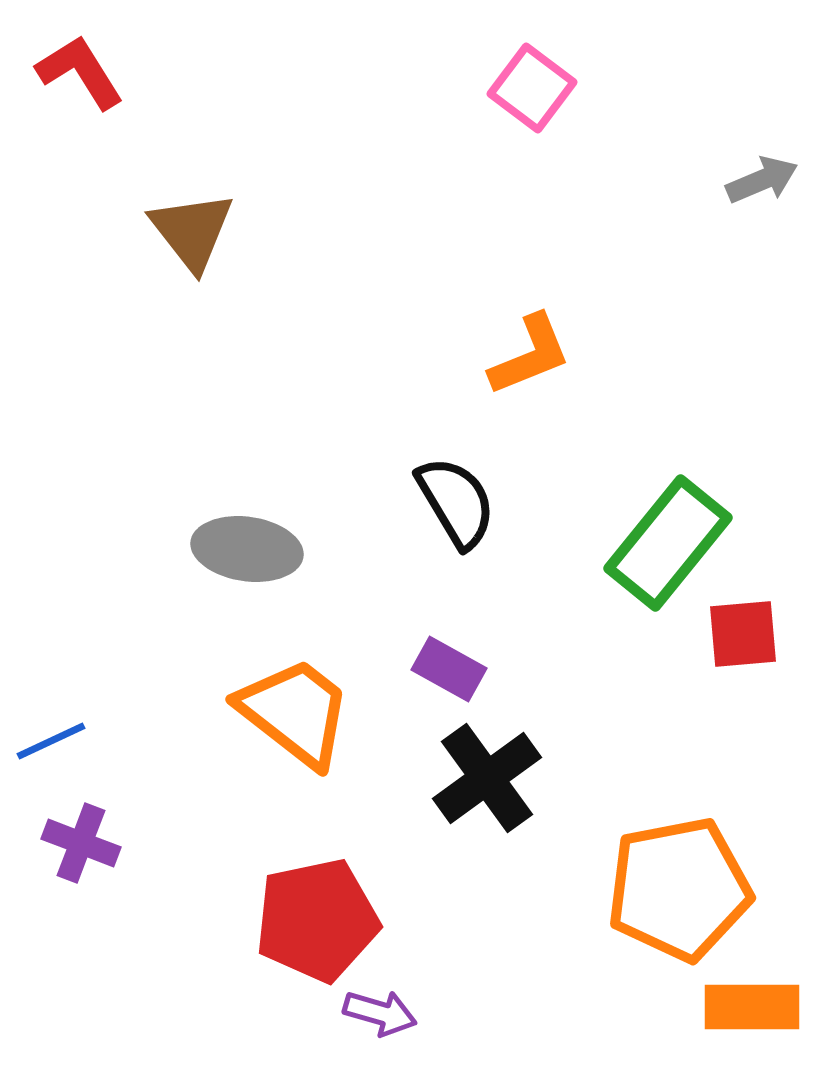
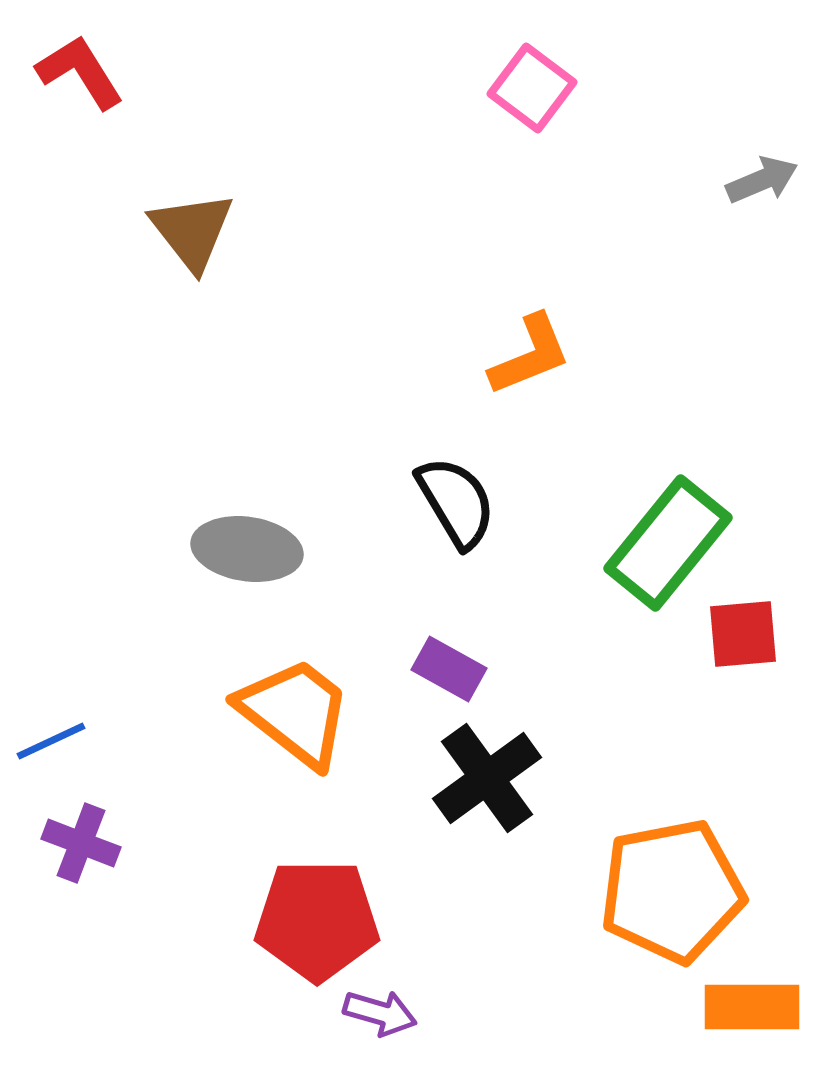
orange pentagon: moved 7 px left, 2 px down
red pentagon: rotated 12 degrees clockwise
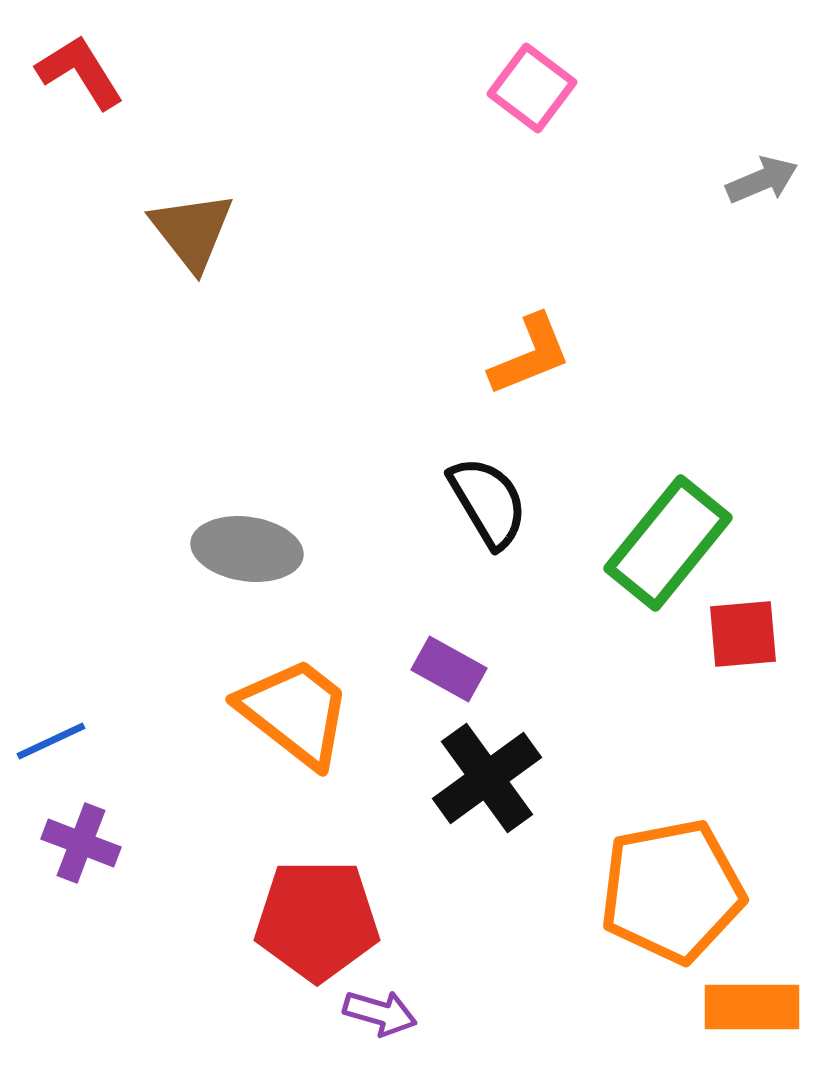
black semicircle: moved 32 px right
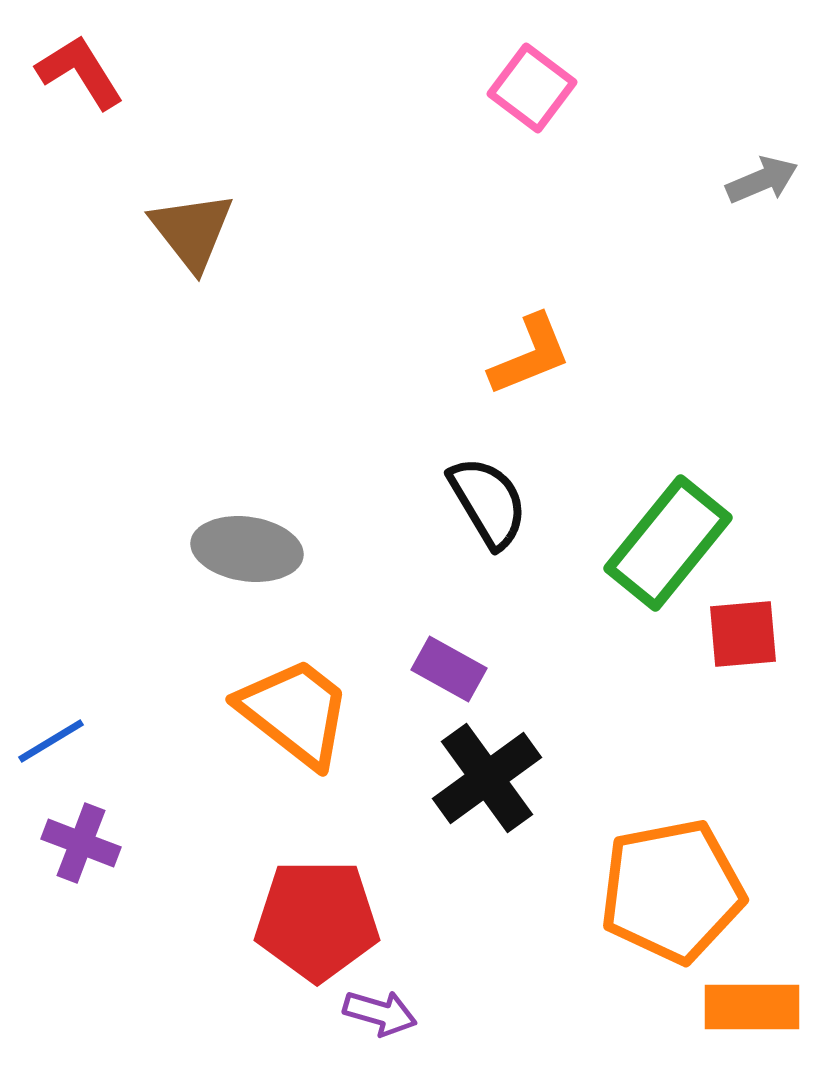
blue line: rotated 6 degrees counterclockwise
